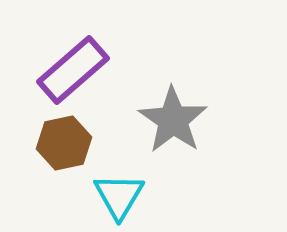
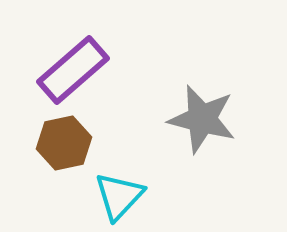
gray star: moved 29 px right, 1 px up; rotated 20 degrees counterclockwise
cyan triangle: rotated 12 degrees clockwise
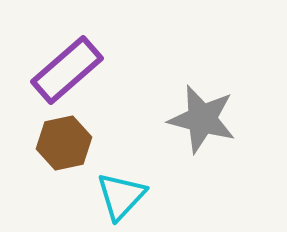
purple rectangle: moved 6 px left
cyan triangle: moved 2 px right
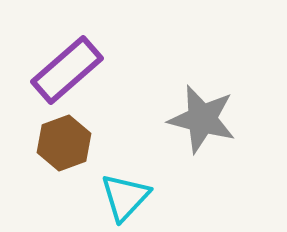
brown hexagon: rotated 8 degrees counterclockwise
cyan triangle: moved 4 px right, 1 px down
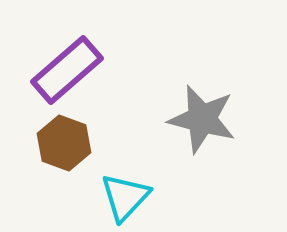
brown hexagon: rotated 20 degrees counterclockwise
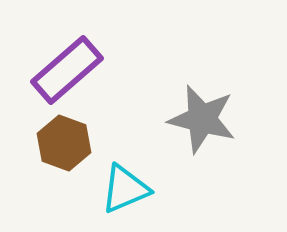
cyan triangle: moved 8 px up; rotated 24 degrees clockwise
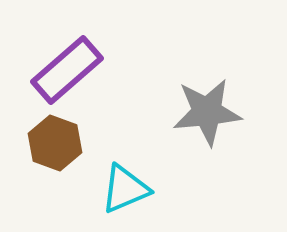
gray star: moved 5 px right, 7 px up; rotated 20 degrees counterclockwise
brown hexagon: moved 9 px left
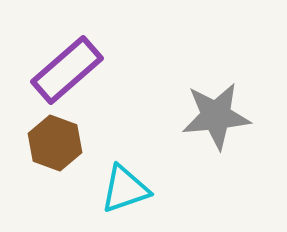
gray star: moved 9 px right, 4 px down
cyan triangle: rotated 4 degrees clockwise
